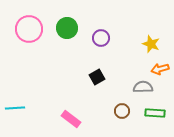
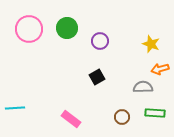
purple circle: moved 1 px left, 3 px down
brown circle: moved 6 px down
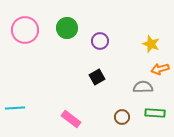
pink circle: moved 4 px left, 1 px down
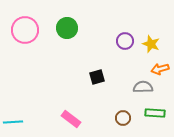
purple circle: moved 25 px right
black square: rotated 14 degrees clockwise
cyan line: moved 2 px left, 14 px down
brown circle: moved 1 px right, 1 px down
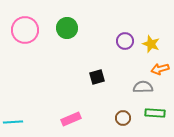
pink rectangle: rotated 60 degrees counterclockwise
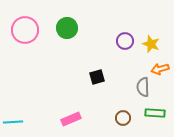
gray semicircle: rotated 90 degrees counterclockwise
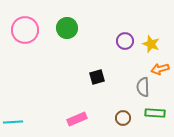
pink rectangle: moved 6 px right
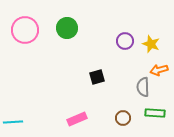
orange arrow: moved 1 px left, 1 px down
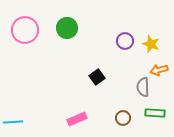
black square: rotated 21 degrees counterclockwise
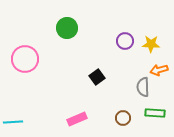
pink circle: moved 29 px down
yellow star: rotated 18 degrees counterclockwise
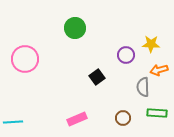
green circle: moved 8 px right
purple circle: moved 1 px right, 14 px down
green rectangle: moved 2 px right
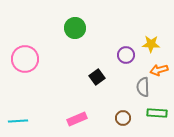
cyan line: moved 5 px right, 1 px up
